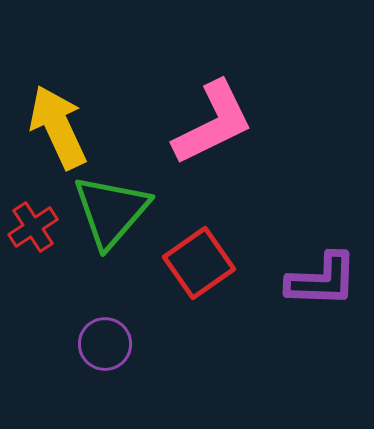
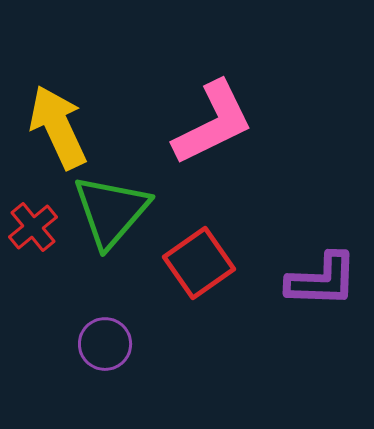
red cross: rotated 6 degrees counterclockwise
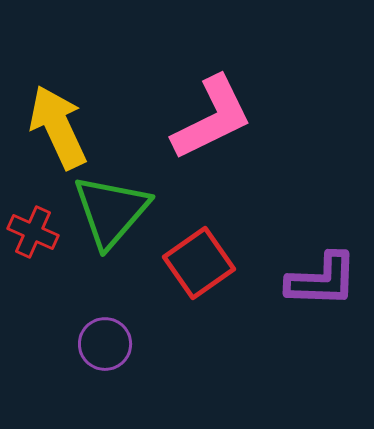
pink L-shape: moved 1 px left, 5 px up
red cross: moved 5 px down; rotated 27 degrees counterclockwise
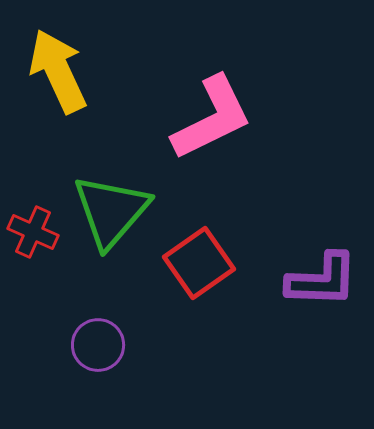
yellow arrow: moved 56 px up
purple circle: moved 7 px left, 1 px down
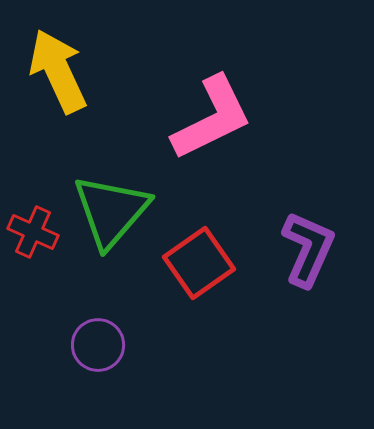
purple L-shape: moved 14 px left, 31 px up; rotated 68 degrees counterclockwise
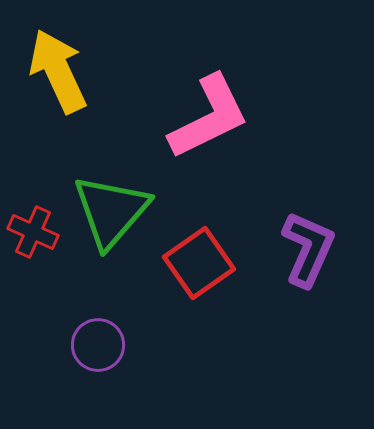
pink L-shape: moved 3 px left, 1 px up
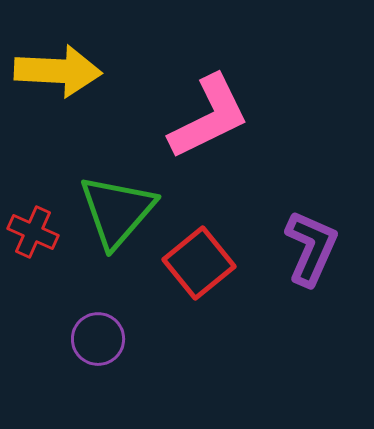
yellow arrow: rotated 118 degrees clockwise
green triangle: moved 6 px right
purple L-shape: moved 3 px right, 1 px up
red square: rotated 4 degrees counterclockwise
purple circle: moved 6 px up
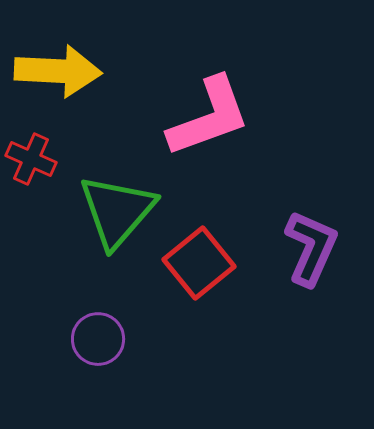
pink L-shape: rotated 6 degrees clockwise
red cross: moved 2 px left, 73 px up
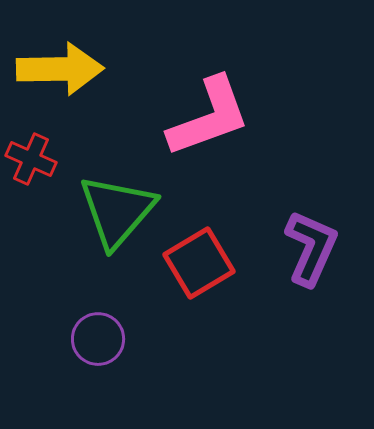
yellow arrow: moved 2 px right, 2 px up; rotated 4 degrees counterclockwise
red square: rotated 8 degrees clockwise
